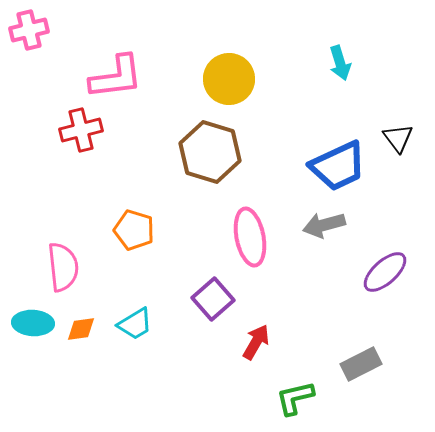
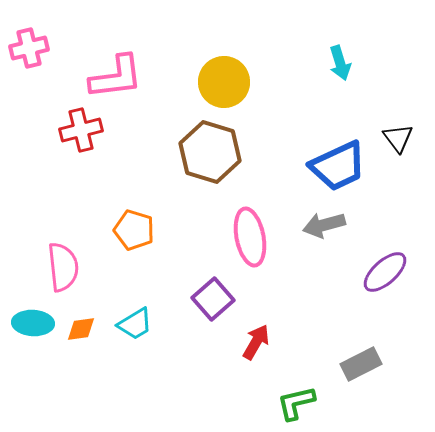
pink cross: moved 18 px down
yellow circle: moved 5 px left, 3 px down
green L-shape: moved 1 px right, 5 px down
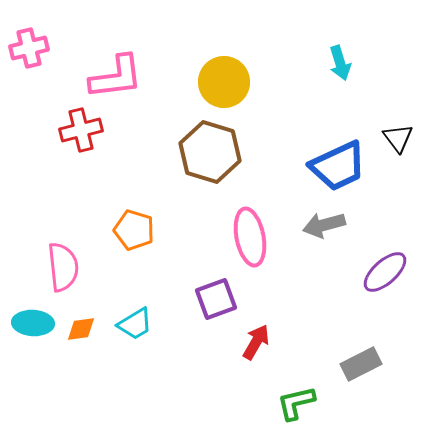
purple square: moved 3 px right; rotated 21 degrees clockwise
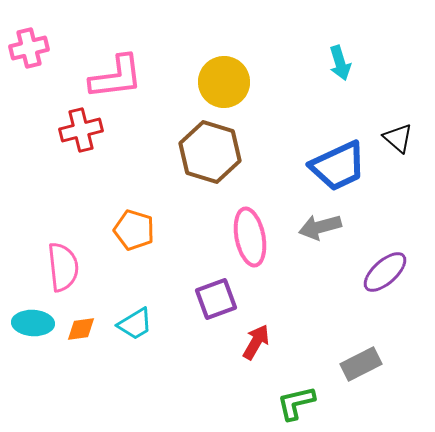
black triangle: rotated 12 degrees counterclockwise
gray arrow: moved 4 px left, 2 px down
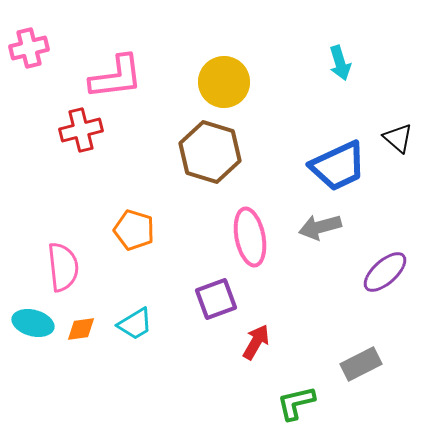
cyan ellipse: rotated 12 degrees clockwise
